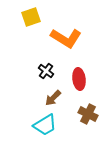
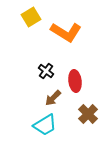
yellow square: rotated 12 degrees counterclockwise
orange L-shape: moved 6 px up
red ellipse: moved 4 px left, 2 px down
brown cross: rotated 18 degrees clockwise
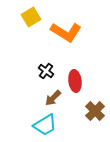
brown cross: moved 7 px right, 3 px up
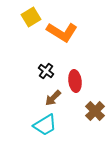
orange L-shape: moved 4 px left
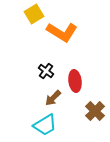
yellow square: moved 3 px right, 3 px up
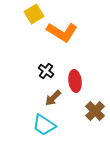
cyan trapezoid: moved 1 px left; rotated 65 degrees clockwise
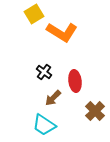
black cross: moved 2 px left, 1 px down
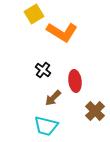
black cross: moved 1 px left, 2 px up
cyan trapezoid: moved 2 px right, 1 px down; rotated 20 degrees counterclockwise
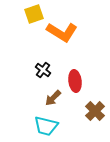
yellow square: rotated 12 degrees clockwise
